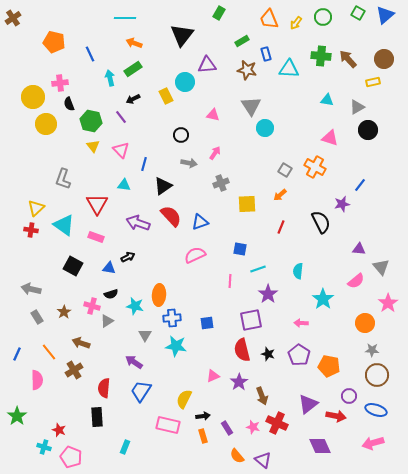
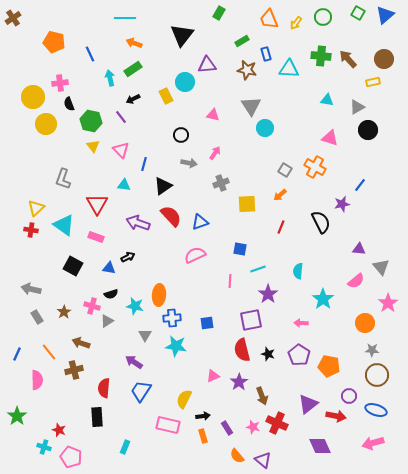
brown cross at (74, 370): rotated 18 degrees clockwise
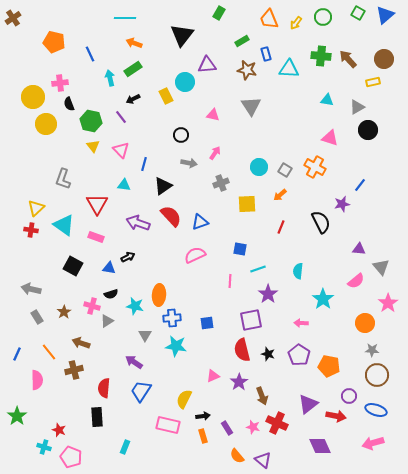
cyan circle at (265, 128): moved 6 px left, 39 px down
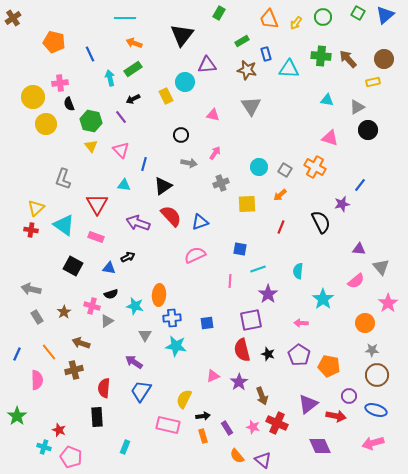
yellow triangle at (93, 146): moved 2 px left
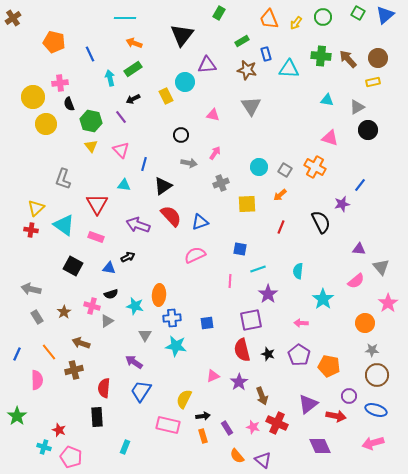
brown circle at (384, 59): moved 6 px left, 1 px up
purple arrow at (138, 223): moved 2 px down
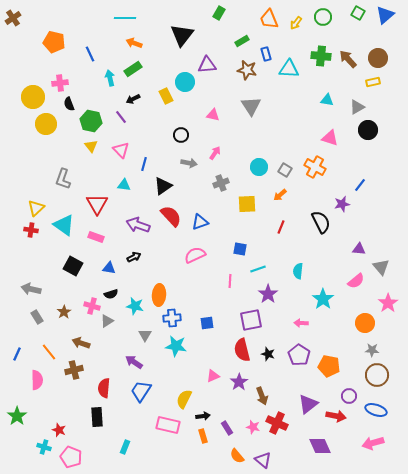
black arrow at (128, 257): moved 6 px right
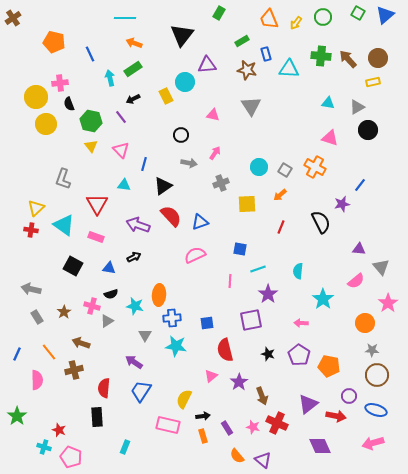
yellow circle at (33, 97): moved 3 px right
cyan triangle at (327, 100): moved 1 px right, 3 px down
red semicircle at (242, 350): moved 17 px left
pink triangle at (213, 376): moved 2 px left; rotated 16 degrees counterclockwise
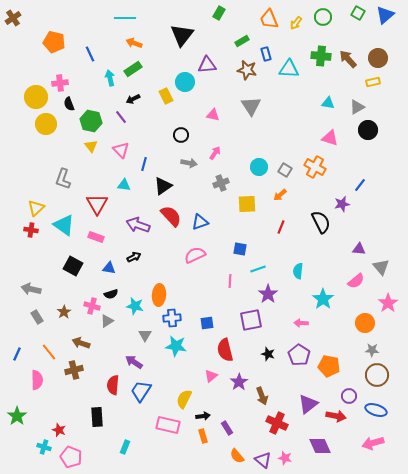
red semicircle at (104, 388): moved 9 px right, 3 px up
pink star at (253, 427): moved 32 px right, 31 px down
